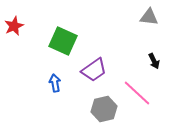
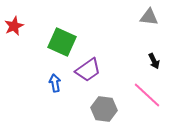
green square: moved 1 px left, 1 px down
purple trapezoid: moved 6 px left
pink line: moved 10 px right, 2 px down
gray hexagon: rotated 20 degrees clockwise
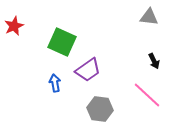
gray hexagon: moved 4 px left
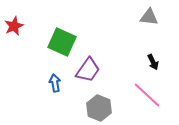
black arrow: moved 1 px left, 1 px down
purple trapezoid: rotated 20 degrees counterclockwise
gray hexagon: moved 1 px left, 1 px up; rotated 15 degrees clockwise
